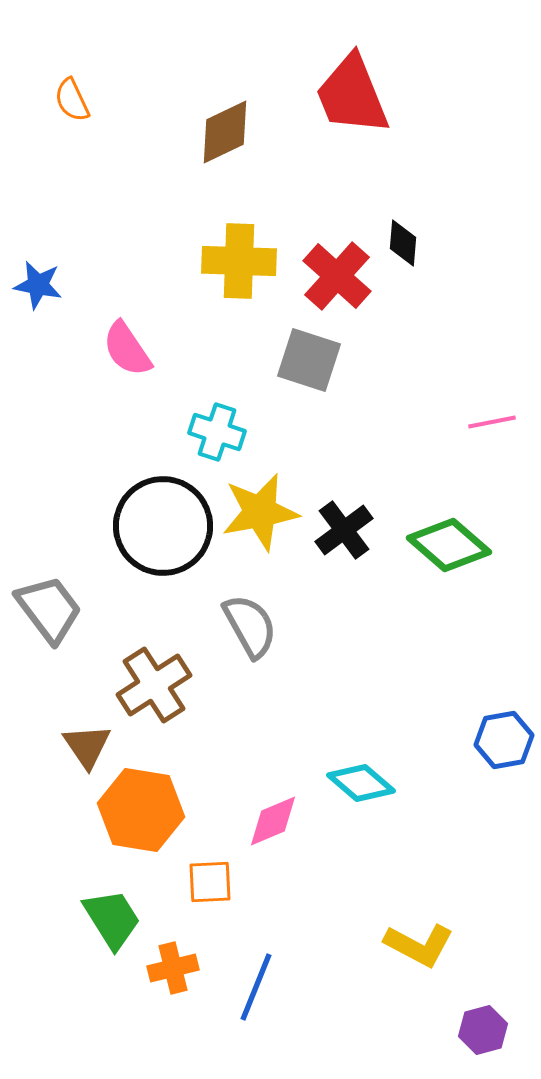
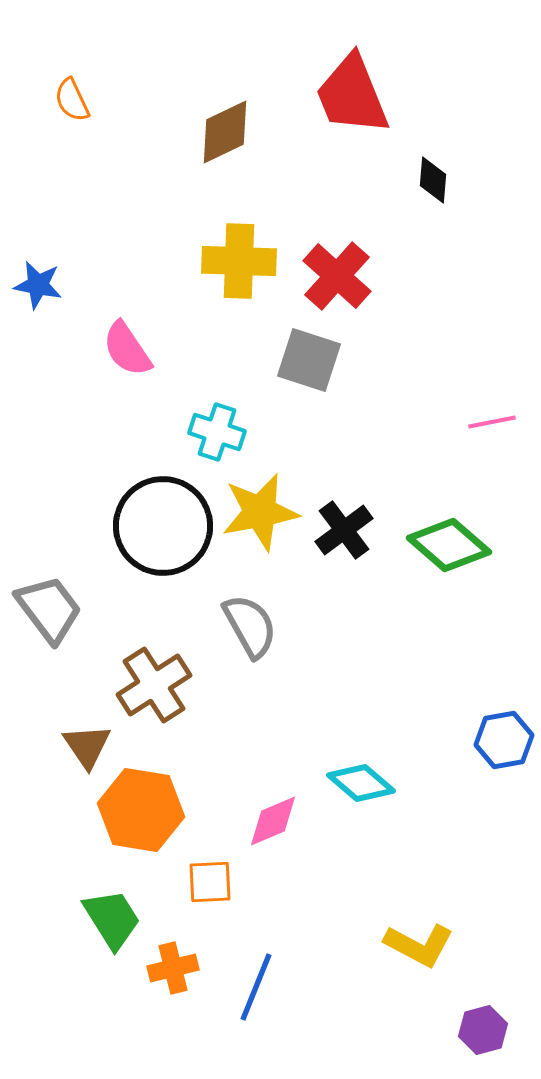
black diamond: moved 30 px right, 63 px up
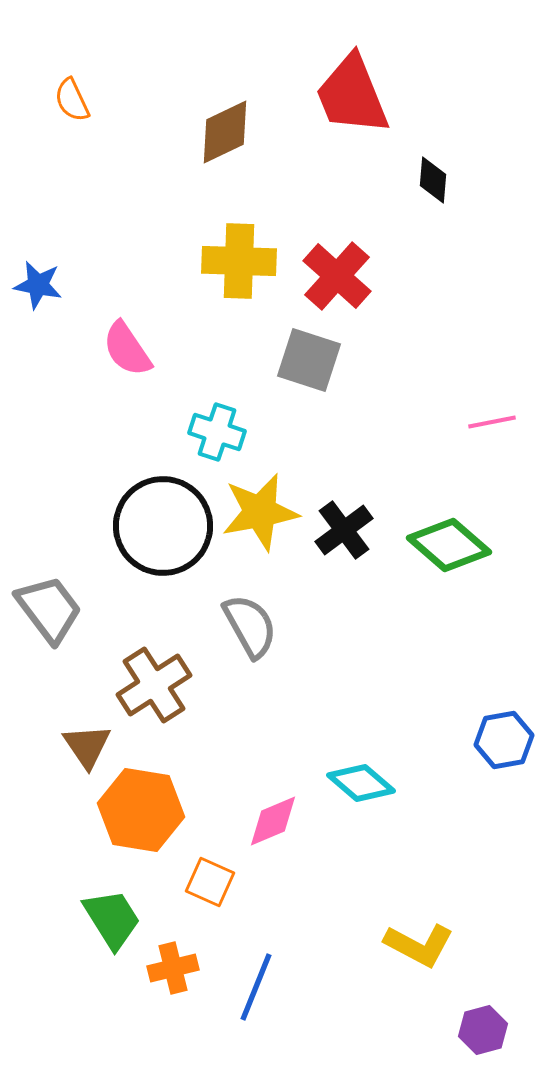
orange square: rotated 27 degrees clockwise
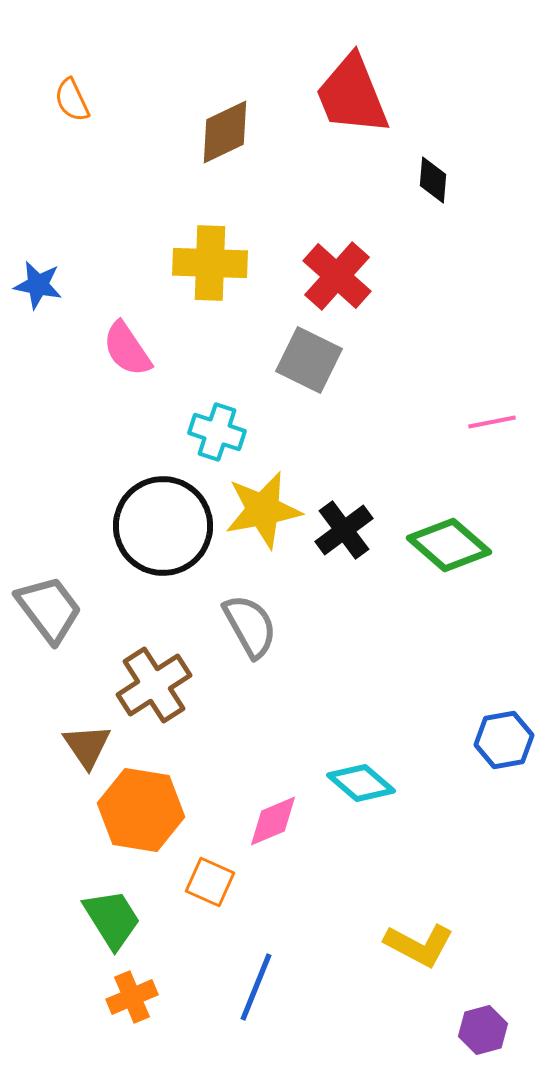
yellow cross: moved 29 px left, 2 px down
gray square: rotated 8 degrees clockwise
yellow star: moved 3 px right, 2 px up
orange cross: moved 41 px left, 29 px down; rotated 9 degrees counterclockwise
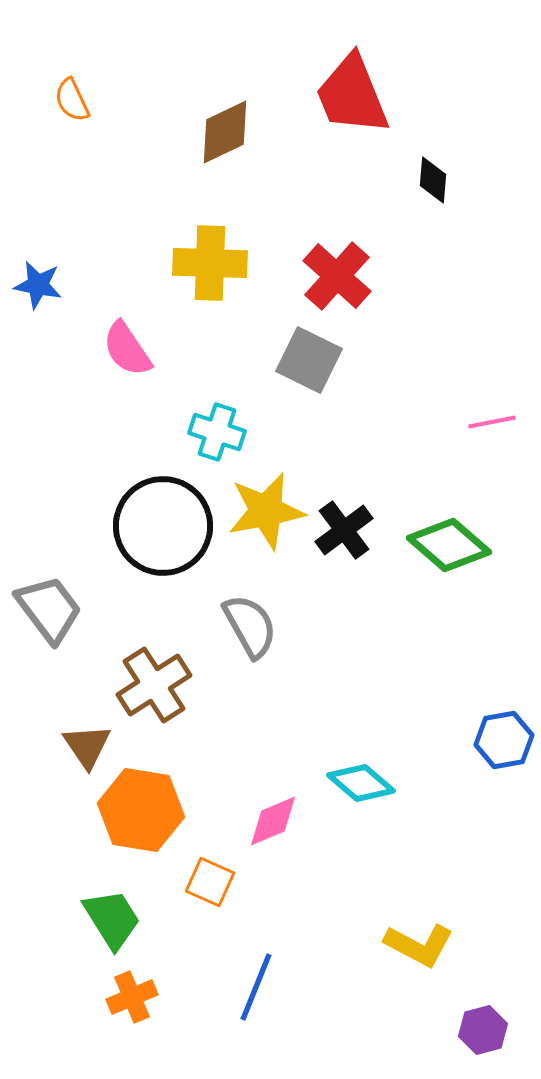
yellow star: moved 3 px right, 1 px down
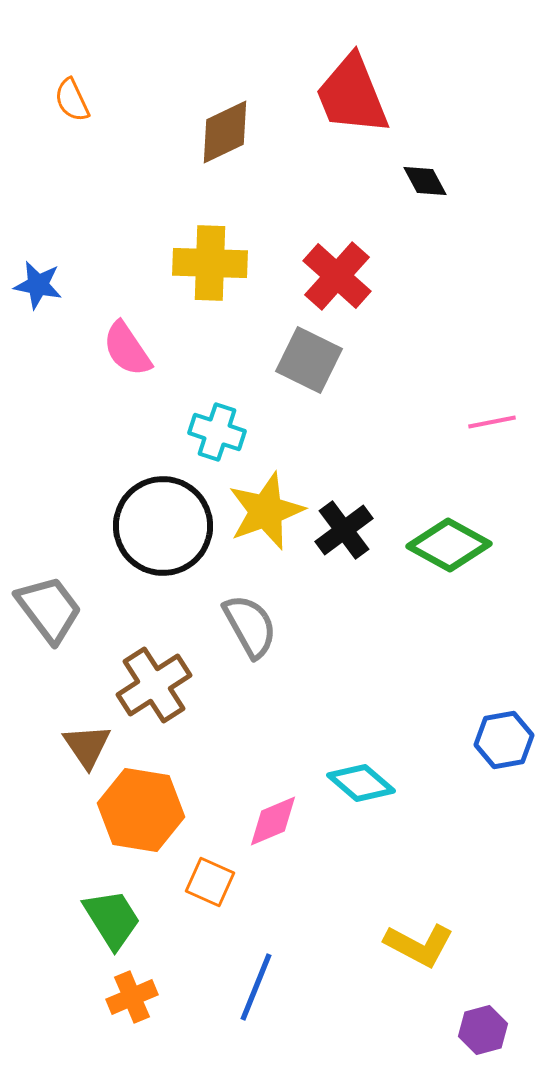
black diamond: moved 8 px left, 1 px down; rotated 33 degrees counterclockwise
yellow star: rotated 10 degrees counterclockwise
green diamond: rotated 12 degrees counterclockwise
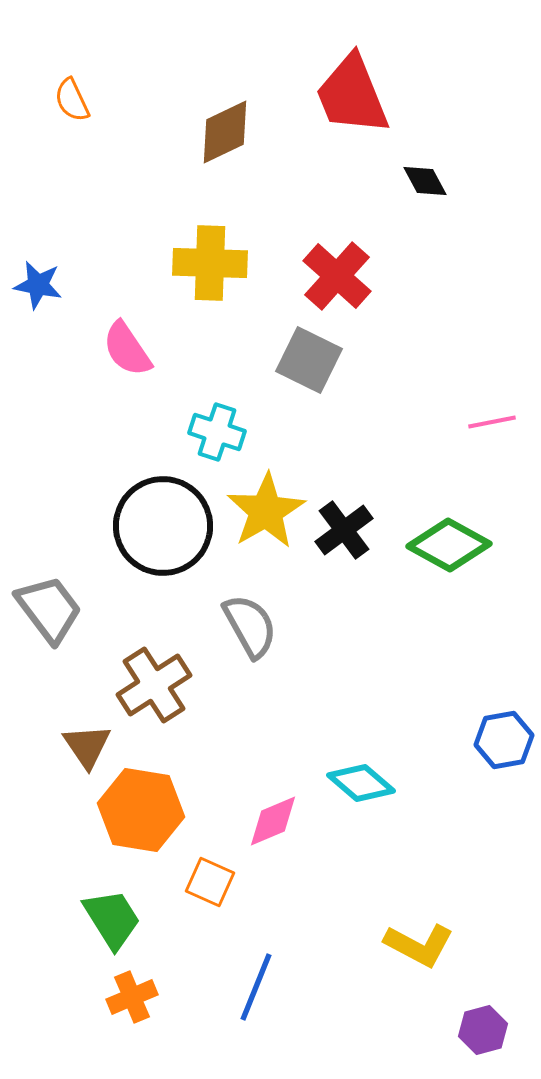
yellow star: rotated 10 degrees counterclockwise
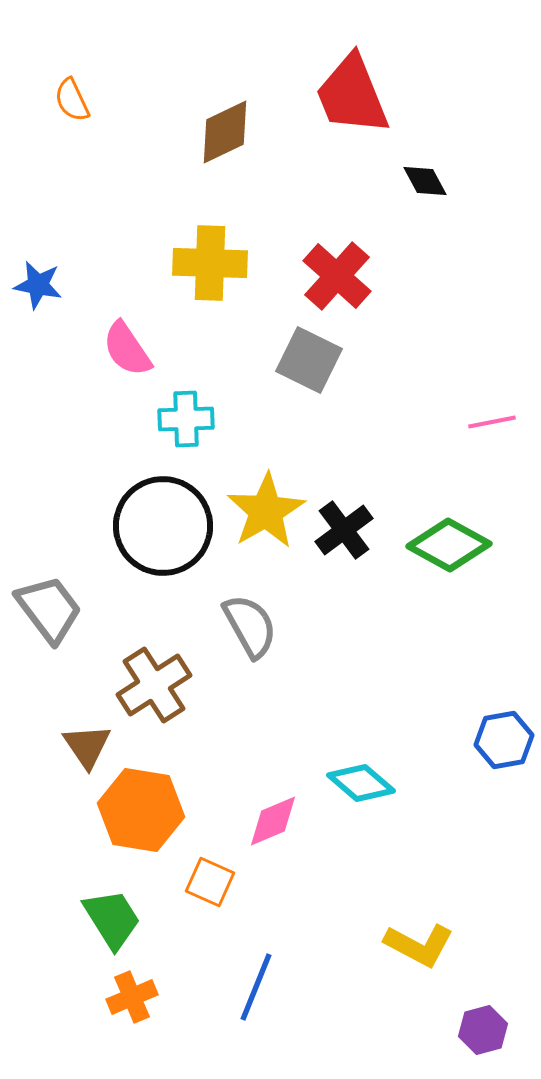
cyan cross: moved 31 px left, 13 px up; rotated 20 degrees counterclockwise
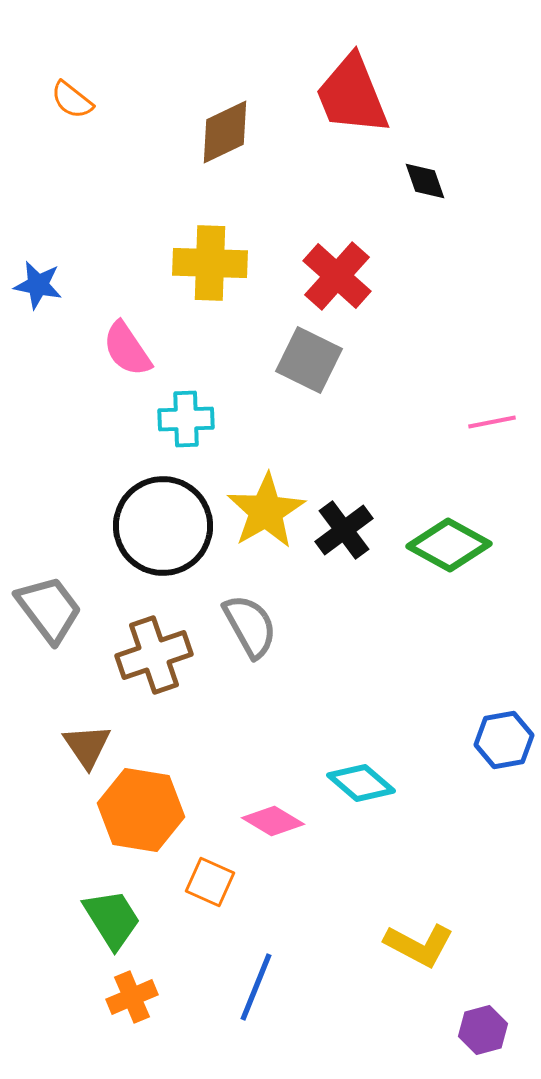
orange semicircle: rotated 27 degrees counterclockwise
black diamond: rotated 9 degrees clockwise
brown cross: moved 30 px up; rotated 14 degrees clockwise
pink diamond: rotated 54 degrees clockwise
